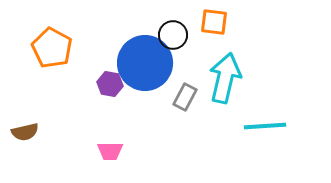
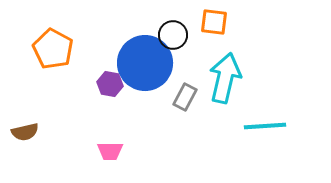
orange pentagon: moved 1 px right, 1 px down
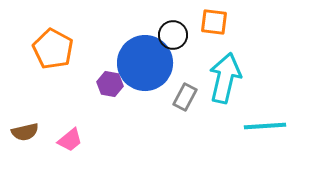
pink trapezoid: moved 40 px left, 11 px up; rotated 40 degrees counterclockwise
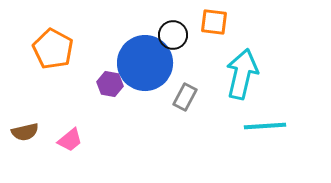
cyan arrow: moved 17 px right, 4 px up
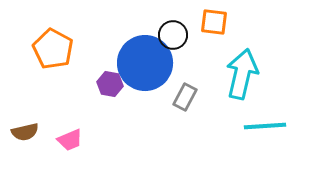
pink trapezoid: rotated 16 degrees clockwise
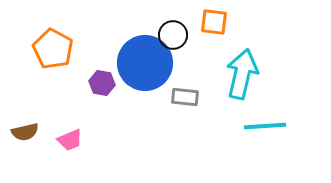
purple hexagon: moved 8 px left, 1 px up
gray rectangle: rotated 68 degrees clockwise
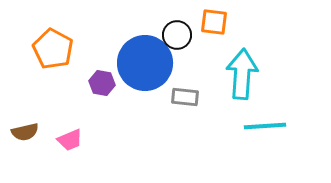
black circle: moved 4 px right
cyan arrow: rotated 9 degrees counterclockwise
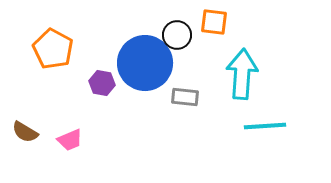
brown semicircle: rotated 44 degrees clockwise
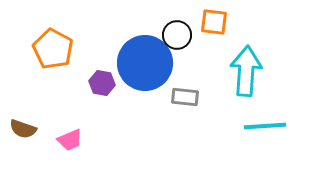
cyan arrow: moved 4 px right, 3 px up
brown semicircle: moved 2 px left, 3 px up; rotated 12 degrees counterclockwise
